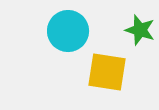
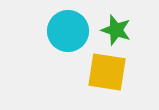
green star: moved 24 px left
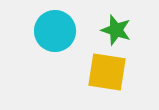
cyan circle: moved 13 px left
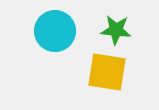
green star: rotated 12 degrees counterclockwise
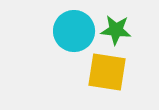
cyan circle: moved 19 px right
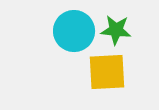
yellow square: rotated 12 degrees counterclockwise
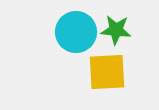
cyan circle: moved 2 px right, 1 px down
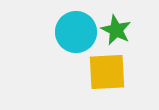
green star: rotated 20 degrees clockwise
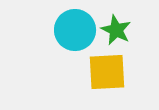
cyan circle: moved 1 px left, 2 px up
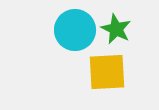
green star: moved 1 px up
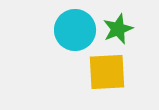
green star: moved 2 px right; rotated 24 degrees clockwise
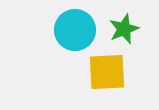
green star: moved 6 px right
